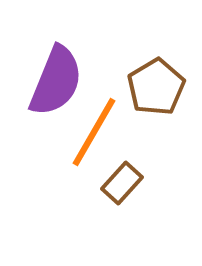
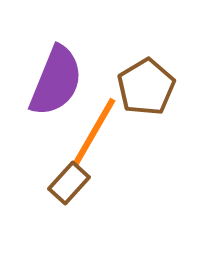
brown pentagon: moved 10 px left
brown rectangle: moved 53 px left
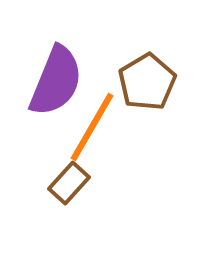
brown pentagon: moved 1 px right, 5 px up
orange line: moved 2 px left, 5 px up
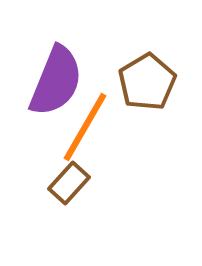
orange line: moved 7 px left
